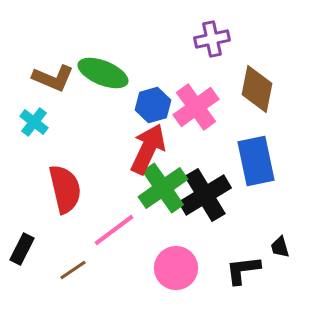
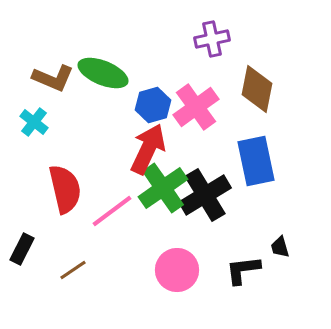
pink line: moved 2 px left, 19 px up
pink circle: moved 1 px right, 2 px down
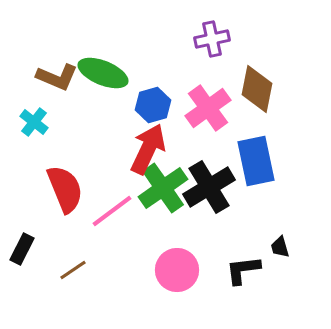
brown L-shape: moved 4 px right, 1 px up
pink cross: moved 12 px right, 1 px down
red semicircle: rotated 9 degrees counterclockwise
black cross: moved 4 px right, 8 px up
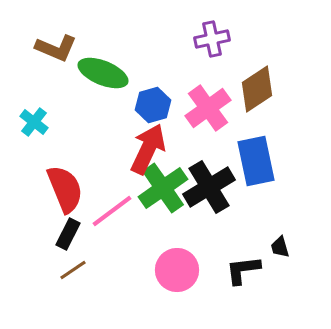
brown L-shape: moved 1 px left, 29 px up
brown diamond: rotated 45 degrees clockwise
black rectangle: moved 46 px right, 15 px up
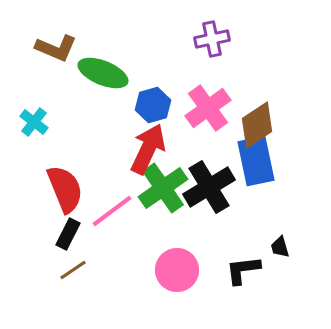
brown diamond: moved 36 px down
